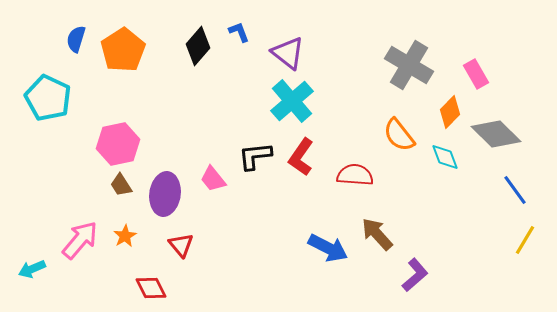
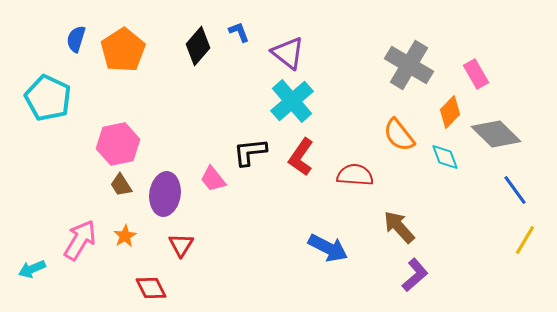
black L-shape: moved 5 px left, 4 px up
brown arrow: moved 22 px right, 7 px up
pink arrow: rotated 9 degrees counterclockwise
red triangle: rotated 12 degrees clockwise
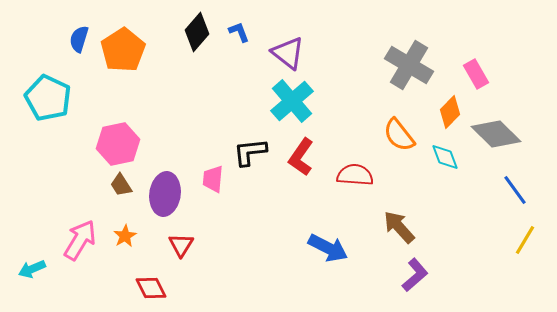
blue semicircle: moved 3 px right
black diamond: moved 1 px left, 14 px up
pink trapezoid: rotated 44 degrees clockwise
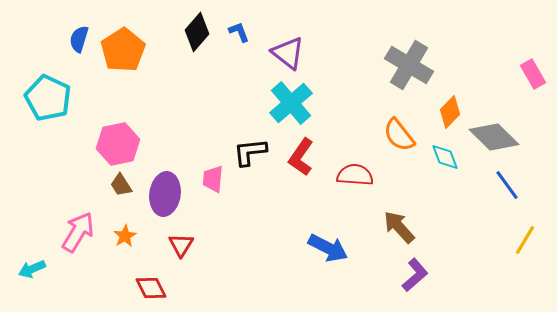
pink rectangle: moved 57 px right
cyan cross: moved 1 px left, 2 px down
gray diamond: moved 2 px left, 3 px down
blue line: moved 8 px left, 5 px up
pink arrow: moved 2 px left, 8 px up
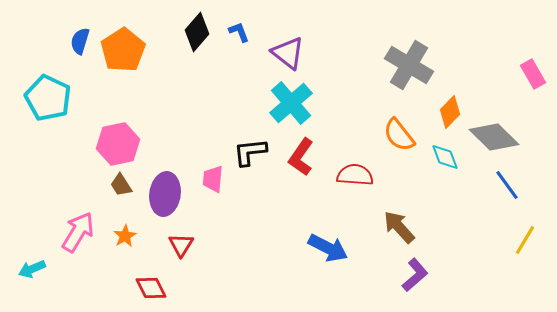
blue semicircle: moved 1 px right, 2 px down
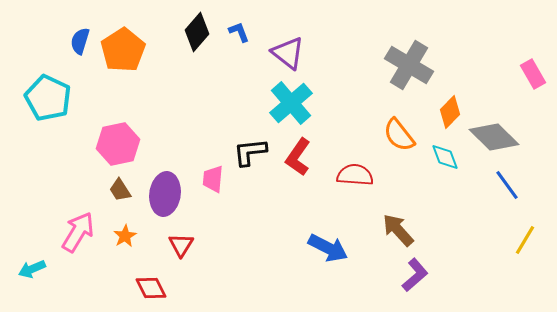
red L-shape: moved 3 px left
brown trapezoid: moved 1 px left, 5 px down
brown arrow: moved 1 px left, 3 px down
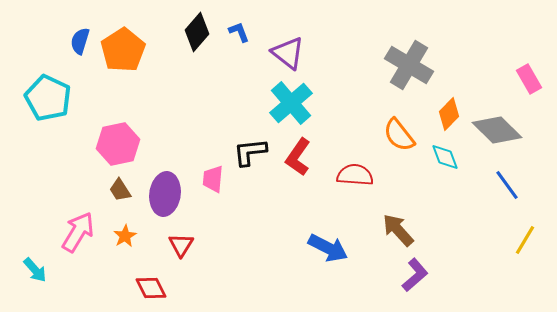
pink rectangle: moved 4 px left, 5 px down
orange diamond: moved 1 px left, 2 px down
gray diamond: moved 3 px right, 7 px up
cyan arrow: moved 3 px right, 1 px down; rotated 108 degrees counterclockwise
